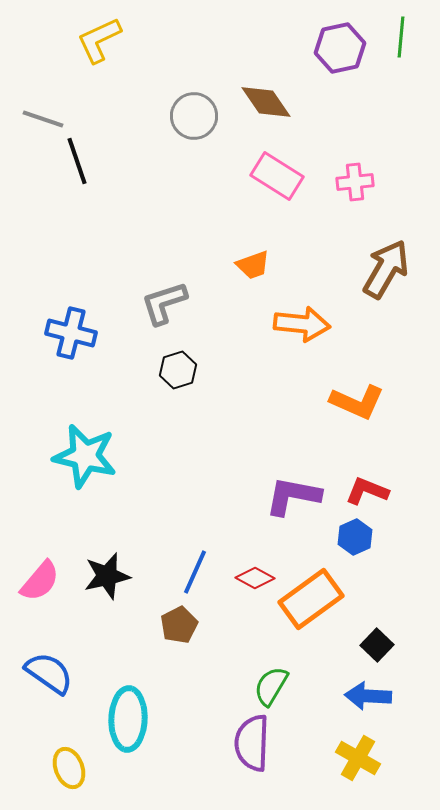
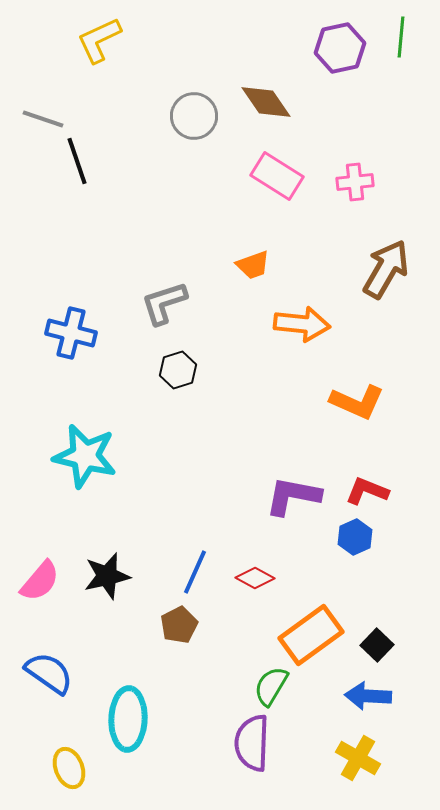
orange rectangle: moved 36 px down
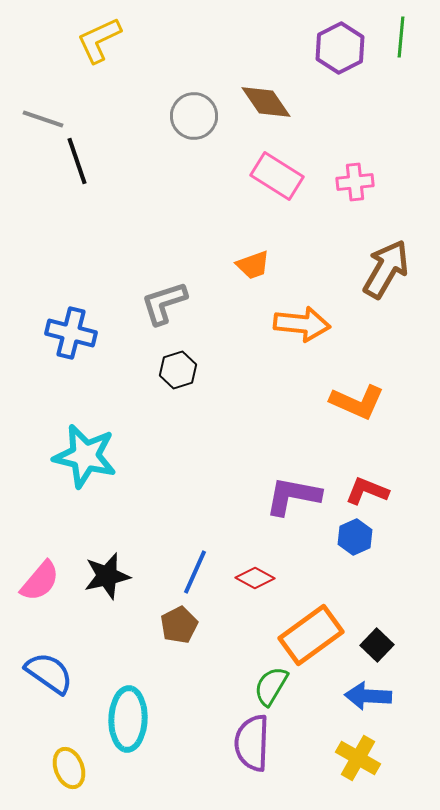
purple hexagon: rotated 15 degrees counterclockwise
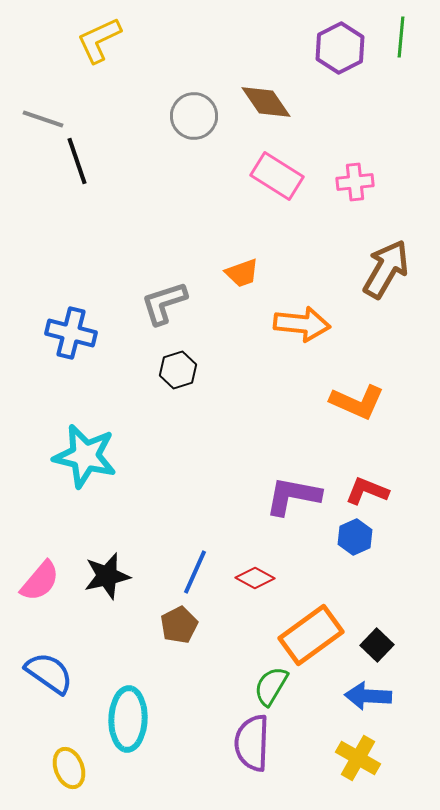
orange trapezoid: moved 11 px left, 8 px down
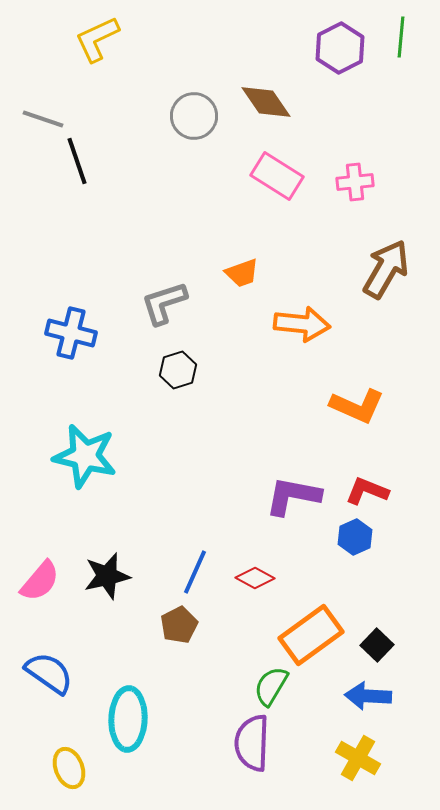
yellow L-shape: moved 2 px left, 1 px up
orange L-shape: moved 4 px down
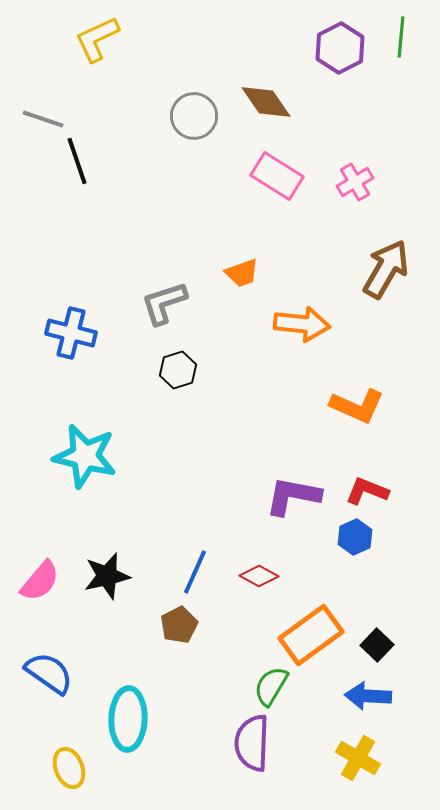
pink cross: rotated 24 degrees counterclockwise
red diamond: moved 4 px right, 2 px up
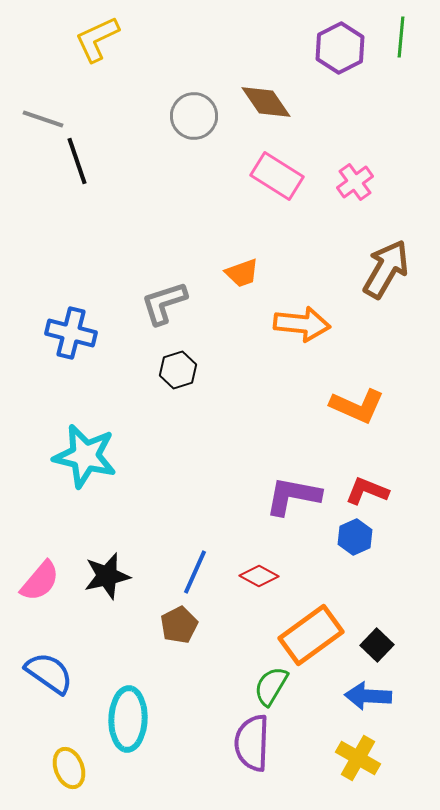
pink cross: rotated 6 degrees counterclockwise
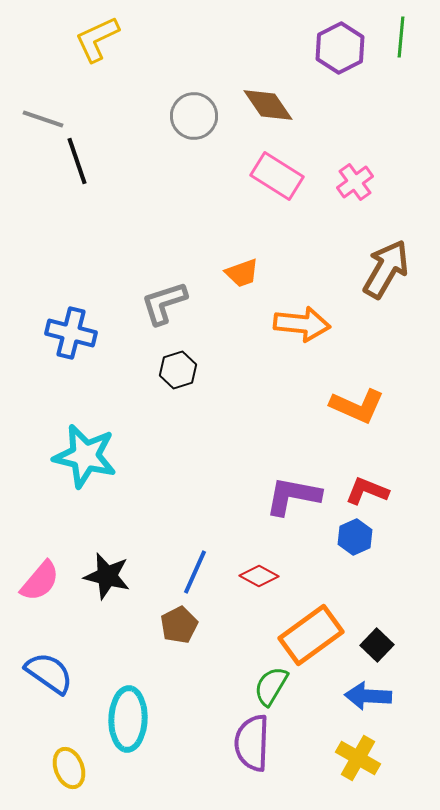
brown diamond: moved 2 px right, 3 px down
black star: rotated 27 degrees clockwise
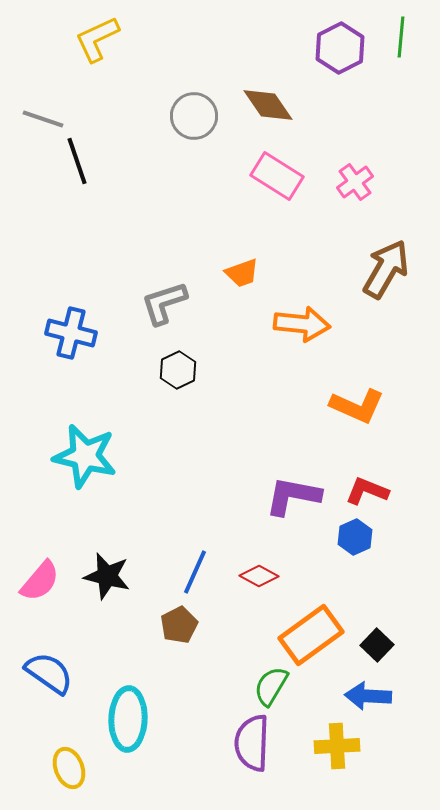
black hexagon: rotated 9 degrees counterclockwise
yellow cross: moved 21 px left, 12 px up; rotated 33 degrees counterclockwise
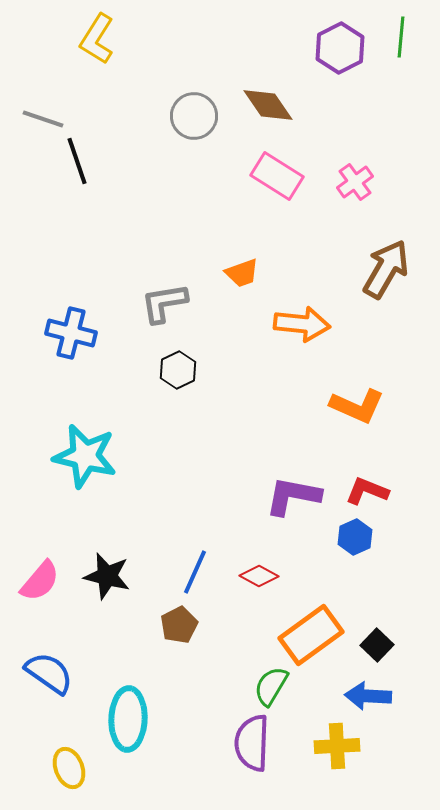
yellow L-shape: rotated 33 degrees counterclockwise
gray L-shape: rotated 9 degrees clockwise
